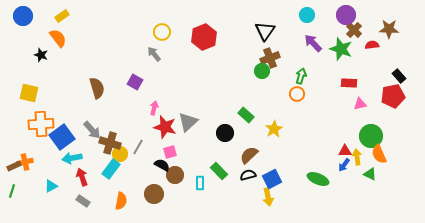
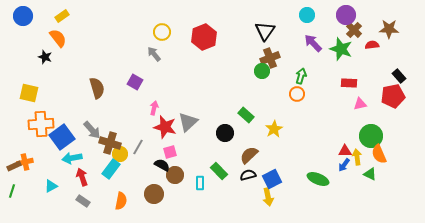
black star at (41, 55): moved 4 px right, 2 px down
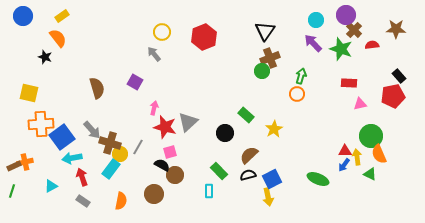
cyan circle at (307, 15): moved 9 px right, 5 px down
brown star at (389, 29): moved 7 px right
cyan rectangle at (200, 183): moved 9 px right, 8 px down
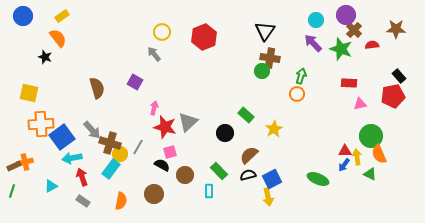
brown cross at (270, 58): rotated 30 degrees clockwise
brown circle at (175, 175): moved 10 px right
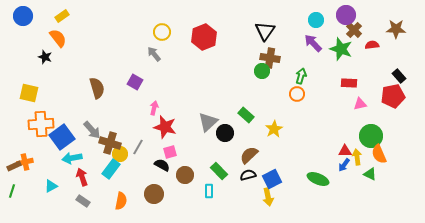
gray triangle at (188, 122): moved 20 px right
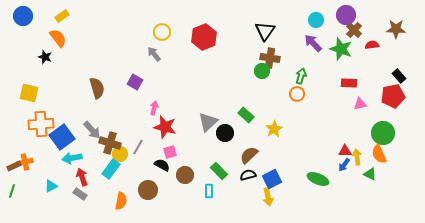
green circle at (371, 136): moved 12 px right, 3 px up
brown circle at (154, 194): moved 6 px left, 4 px up
gray rectangle at (83, 201): moved 3 px left, 7 px up
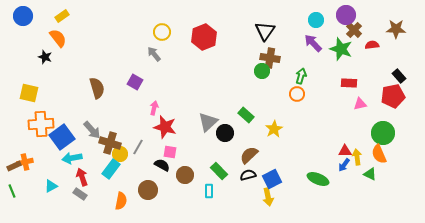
pink square at (170, 152): rotated 24 degrees clockwise
green line at (12, 191): rotated 40 degrees counterclockwise
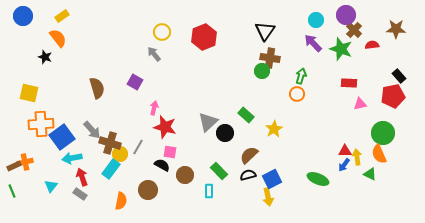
cyan triangle at (51, 186): rotated 24 degrees counterclockwise
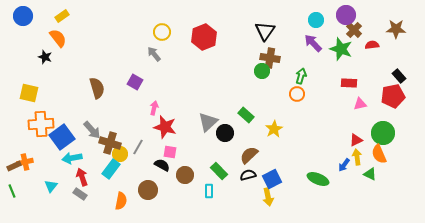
red triangle at (345, 151): moved 11 px right, 11 px up; rotated 24 degrees counterclockwise
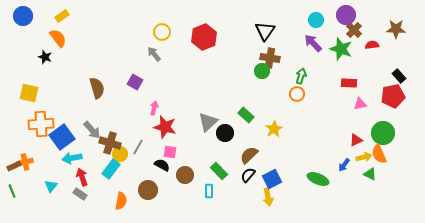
yellow arrow at (357, 157): moved 7 px right; rotated 84 degrees clockwise
black semicircle at (248, 175): rotated 35 degrees counterclockwise
